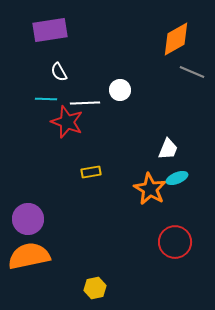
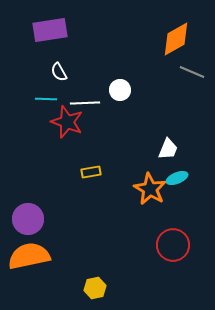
red circle: moved 2 px left, 3 px down
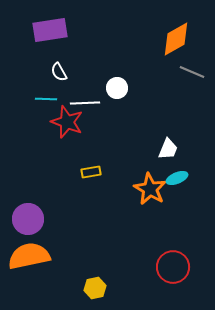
white circle: moved 3 px left, 2 px up
red circle: moved 22 px down
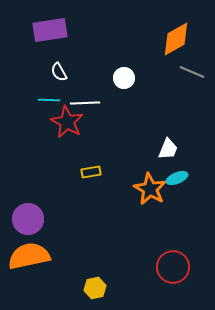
white circle: moved 7 px right, 10 px up
cyan line: moved 3 px right, 1 px down
red star: rotated 8 degrees clockwise
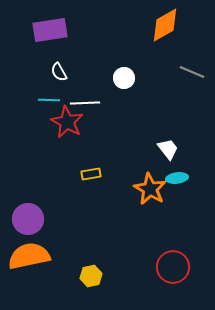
orange diamond: moved 11 px left, 14 px up
white trapezoid: rotated 60 degrees counterclockwise
yellow rectangle: moved 2 px down
cyan ellipse: rotated 15 degrees clockwise
yellow hexagon: moved 4 px left, 12 px up
